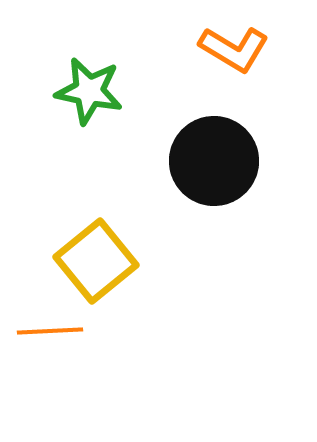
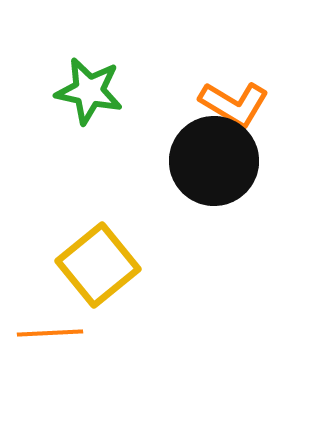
orange L-shape: moved 55 px down
yellow square: moved 2 px right, 4 px down
orange line: moved 2 px down
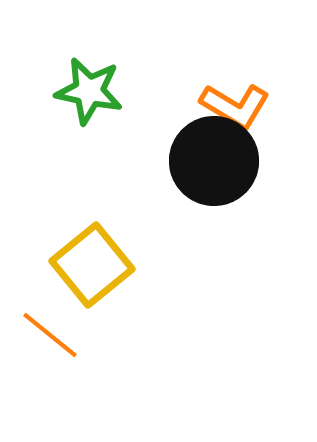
orange L-shape: moved 1 px right, 2 px down
yellow square: moved 6 px left
orange line: moved 2 px down; rotated 42 degrees clockwise
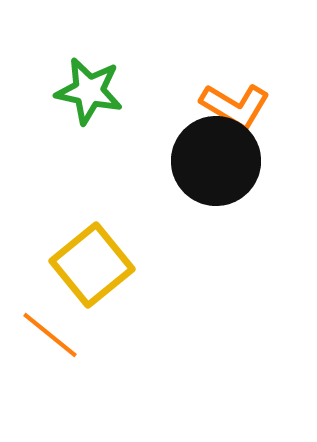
black circle: moved 2 px right
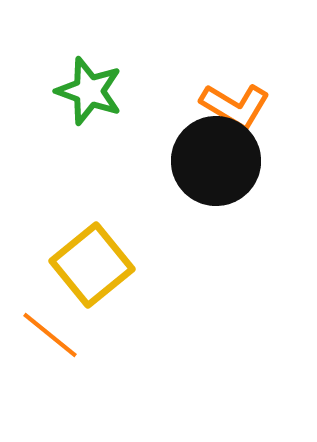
green star: rotated 8 degrees clockwise
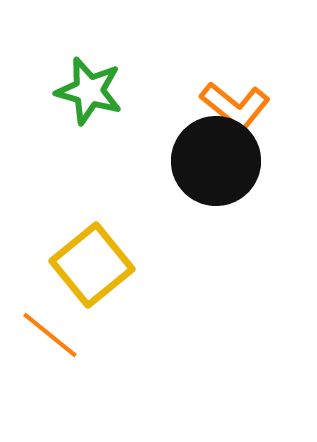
green star: rotated 4 degrees counterclockwise
orange L-shape: rotated 8 degrees clockwise
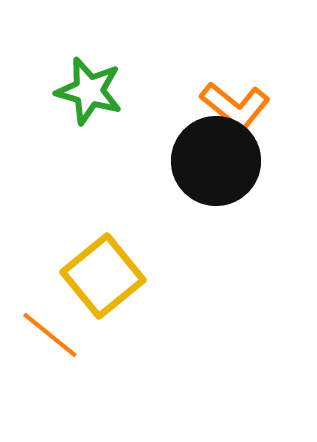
yellow square: moved 11 px right, 11 px down
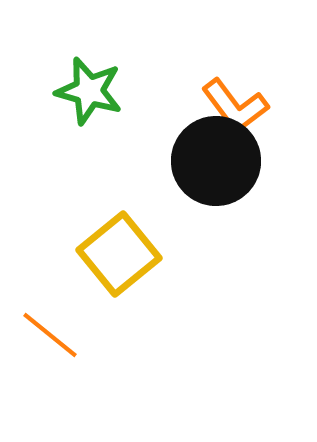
orange L-shape: rotated 14 degrees clockwise
yellow square: moved 16 px right, 22 px up
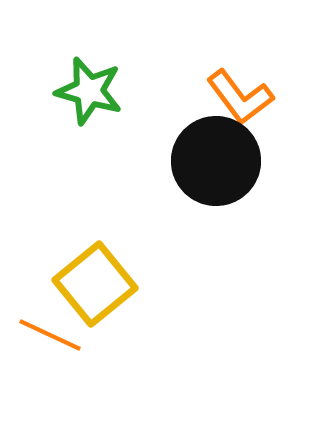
orange L-shape: moved 5 px right, 9 px up
yellow square: moved 24 px left, 30 px down
orange line: rotated 14 degrees counterclockwise
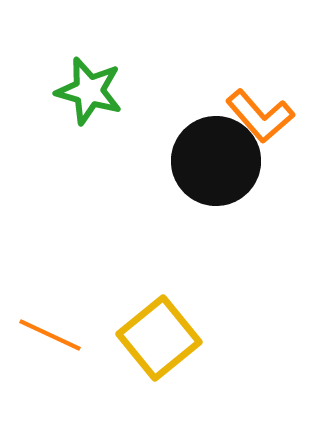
orange L-shape: moved 20 px right, 19 px down; rotated 4 degrees counterclockwise
yellow square: moved 64 px right, 54 px down
